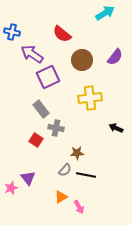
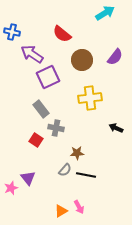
orange triangle: moved 14 px down
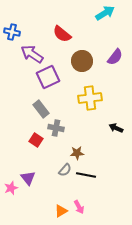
brown circle: moved 1 px down
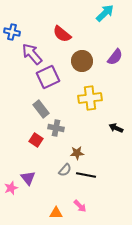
cyan arrow: rotated 12 degrees counterclockwise
purple arrow: rotated 15 degrees clockwise
pink arrow: moved 1 px right, 1 px up; rotated 16 degrees counterclockwise
orange triangle: moved 5 px left, 2 px down; rotated 32 degrees clockwise
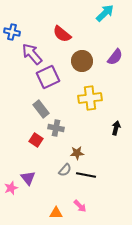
black arrow: rotated 80 degrees clockwise
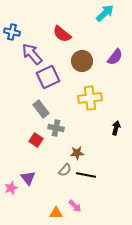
pink arrow: moved 5 px left
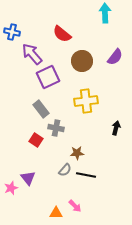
cyan arrow: rotated 48 degrees counterclockwise
yellow cross: moved 4 px left, 3 px down
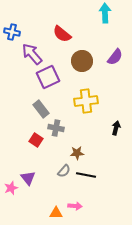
gray semicircle: moved 1 px left, 1 px down
pink arrow: rotated 40 degrees counterclockwise
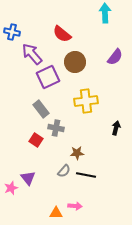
brown circle: moved 7 px left, 1 px down
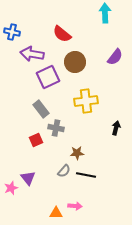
purple arrow: rotated 40 degrees counterclockwise
red square: rotated 32 degrees clockwise
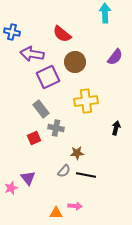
red square: moved 2 px left, 2 px up
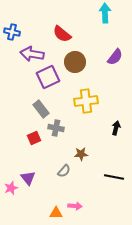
brown star: moved 4 px right, 1 px down
black line: moved 28 px right, 2 px down
